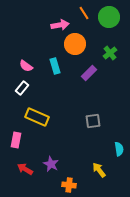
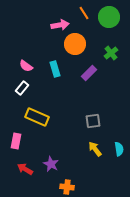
green cross: moved 1 px right
cyan rectangle: moved 3 px down
pink rectangle: moved 1 px down
yellow arrow: moved 4 px left, 21 px up
orange cross: moved 2 px left, 2 px down
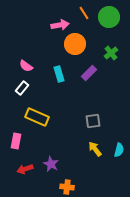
cyan rectangle: moved 4 px right, 5 px down
cyan semicircle: moved 1 px down; rotated 24 degrees clockwise
red arrow: rotated 49 degrees counterclockwise
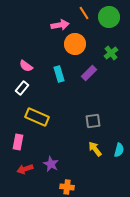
pink rectangle: moved 2 px right, 1 px down
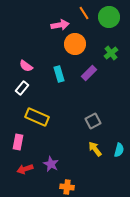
gray square: rotated 21 degrees counterclockwise
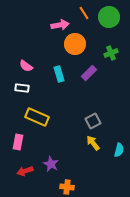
green cross: rotated 16 degrees clockwise
white rectangle: rotated 56 degrees clockwise
yellow arrow: moved 2 px left, 6 px up
red arrow: moved 2 px down
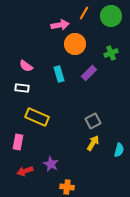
orange line: rotated 64 degrees clockwise
green circle: moved 2 px right, 1 px up
yellow arrow: rotated 70 degrees clockwise
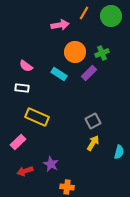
orange circle: moved 8 px down
green cross: moved 9 px left
cyan rectangle: rotated 42 degrees counterclockwise
pink rectangle: rotated 35 degrees clockwise
cyan semicircle: moved 2 px down
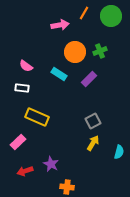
green cross: moved 2 px left, 2 px up
purple rectangle: moved 6 px down
